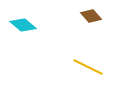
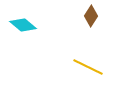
brown diamond: rotated 75 degrees clockwise
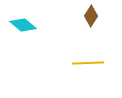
yellow line: moved 4 px up; rotated 28 degrees counterclockwise
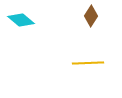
cyan diamond: moved 2 px left, 5 px up
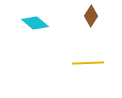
cyan diamond: moved 14 px right, 3 px down
